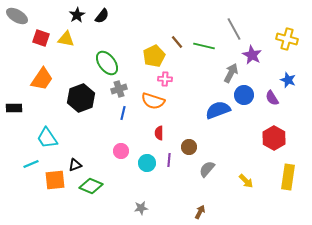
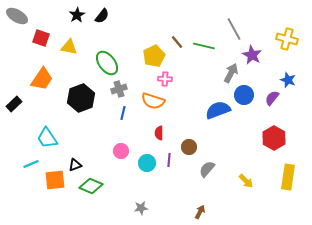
yellow triangle: moved 3 px right, 8 px down
purple semicircle: rotated 70 degrees clockwise
black rectangle: moved 4 px up; rotated 42 degrees counterclockwise
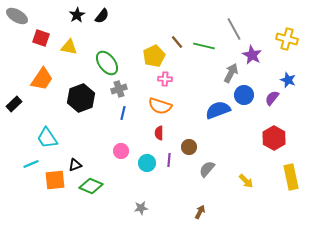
orange semicircle: moved 7 px right, 5 px down
yellow rectangle: moved 3 px right; rotated 20 degrees counterclockwise
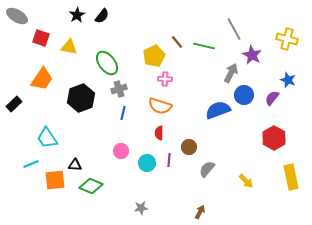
black triangle: rotated 24 degrees clockwise
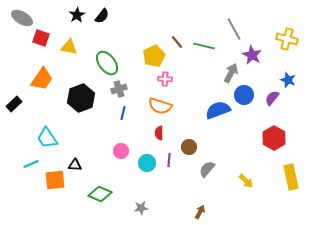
gray ellipse: moved 5 px right, 2 px down
green diamond: moved 9 px right, 8 px down
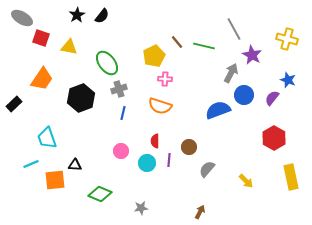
red semicircle: moved 4 px left, 8 px down
cyan trapezoid: rotated 15 degrees clockwise
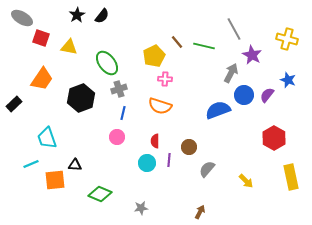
purple semicircle: moved 5 px left, 3 px up
pink circle: moved 4 px left, 14 px up
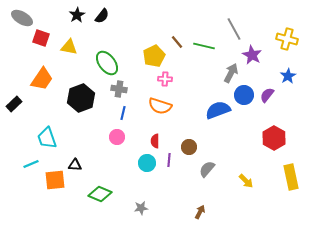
blue star: moved 4 px up; rotated 21 degrees clockwise
gray cross: rotated 28 degrees clockwise
